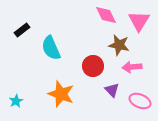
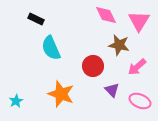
black rectangle: moved 14 px right, 11 px up; rotated 63 degrees clockwise
pink arrow: moved 5 px right; rotated 36 degrees counterclockwise
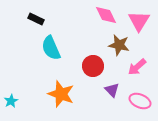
cyan star: moved 5 px left
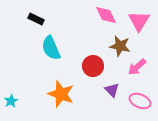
brown star: moved 1 px right, 1 px down
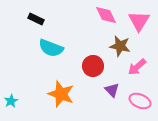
cyan semicircle: rotated 45 degrees counterclockwise
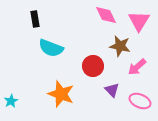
black rectangle: moved 1 px left; rotated 56 degrees clockwise
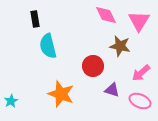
cyan semicircle: moved 3 px left, 2 px up; rotated 55 degrees clockwise
pink arrow: moved 4 px right, 6 px down
purple triangle: rotated 28 degrees counterclockwise
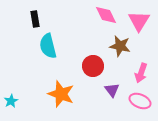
pink arrow: rotated 30 degrees counterclockwise
purple triangle: rotated 35 degrees clockwise
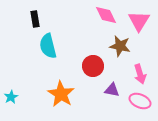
pink arrow: moved 1 px left, 1 px down; rotated 36 degrees counterclockwise
purple triangle: rotated 42 degrees counterclockwise
orange star: rotated 12 degrees clockwise
cyan star: moved 4 px up
